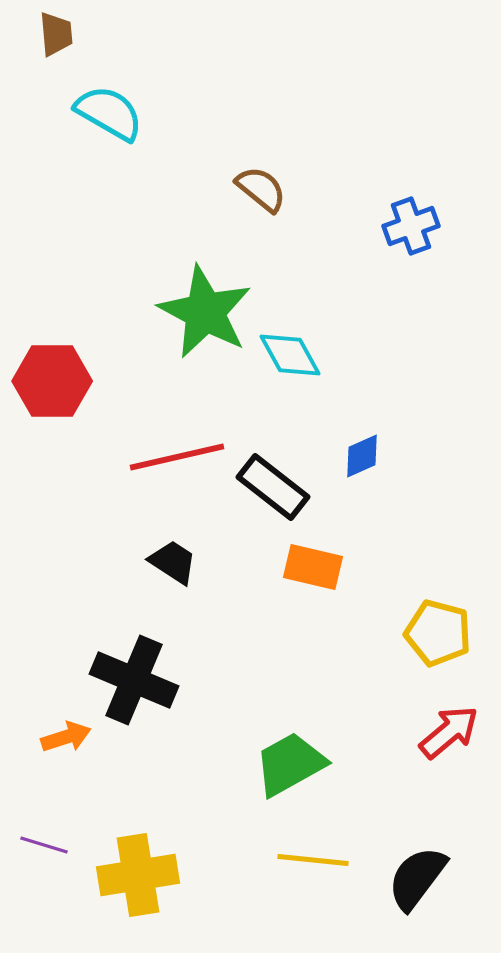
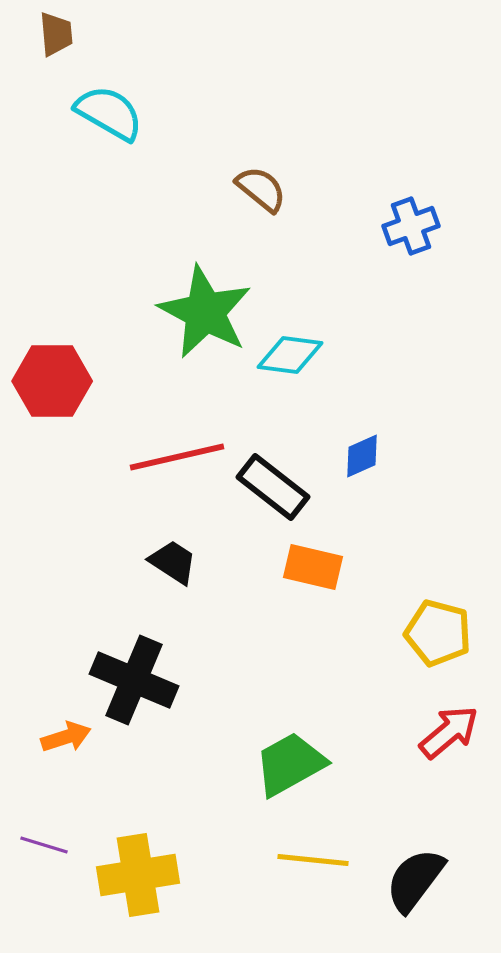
cyan diamond: rotated 54 degrees counterclockwise
black semicircle: moved 2 px left, 2 px down
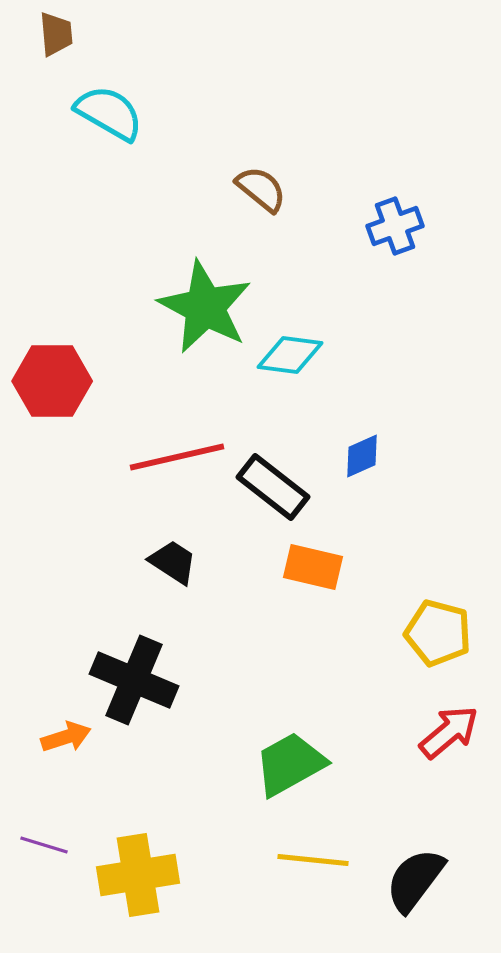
blue cross: moved 16 px left
green star: moved 5 px up
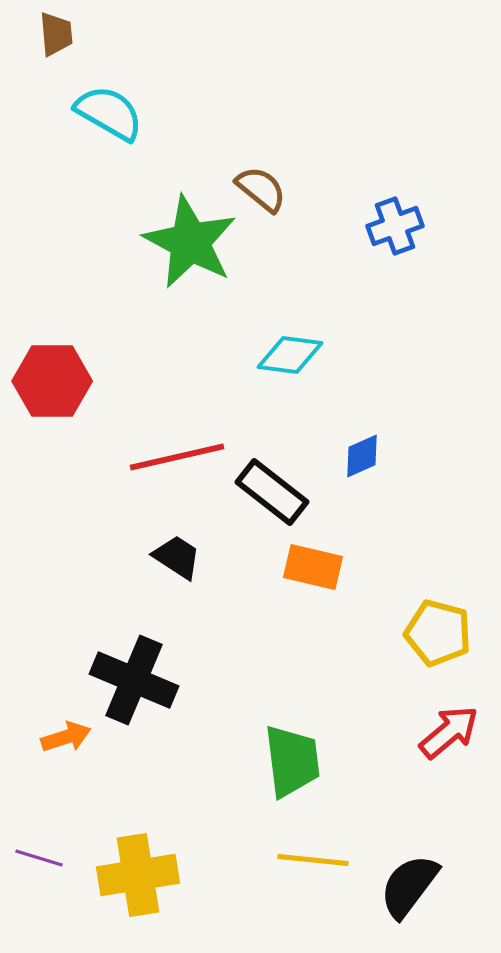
green star: moved 15 px left, 65 px up
black rectangle: moved 1 px left, 5 px down
black trapezoid: moved 4 px right, 5 px up
green trapezoid: moved 2 px right, 3 px up; rotated 112 degrees clockwise
purple line: moved 5 px left, 13 px down
black semicircle: moved 6 px left, 6 px down
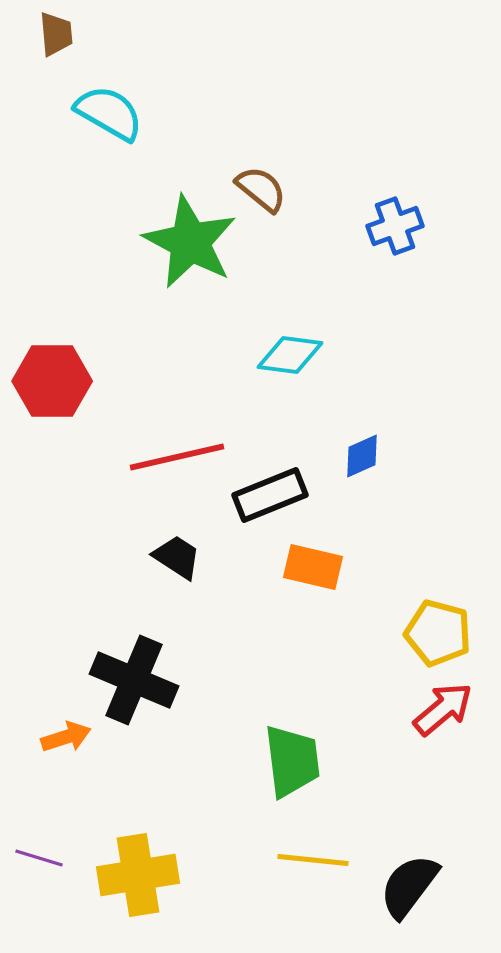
black rectangle: moved 2 px left, 3 px down; rotated 60 degrees counterclockwise
red arrow: moved 6 px left, 23 px up
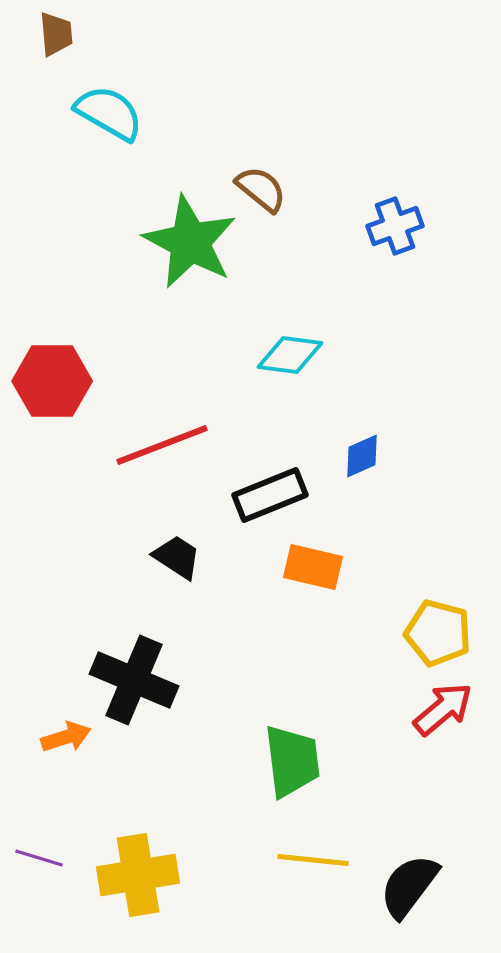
red line: moved 15 px left, 12 px up; rotated 8 degrees counterclockwise
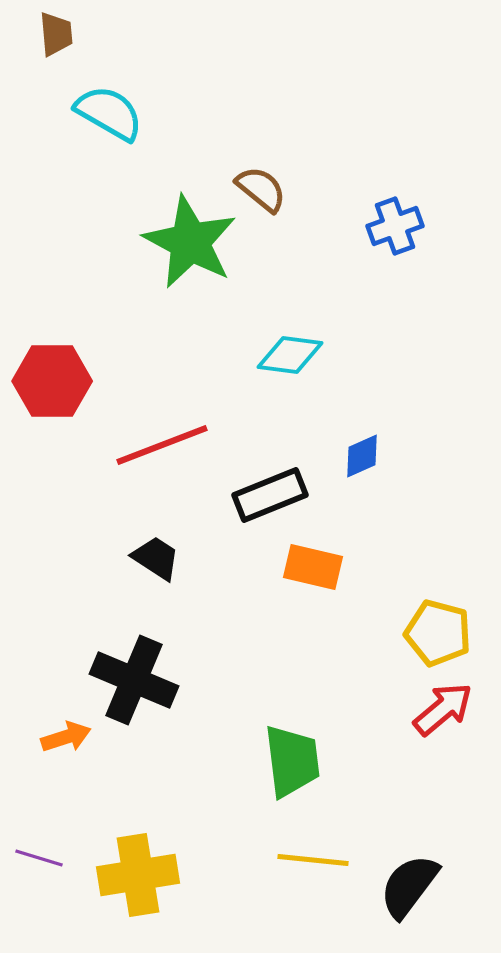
black trapezoid: moved 21 px left, 1 px down
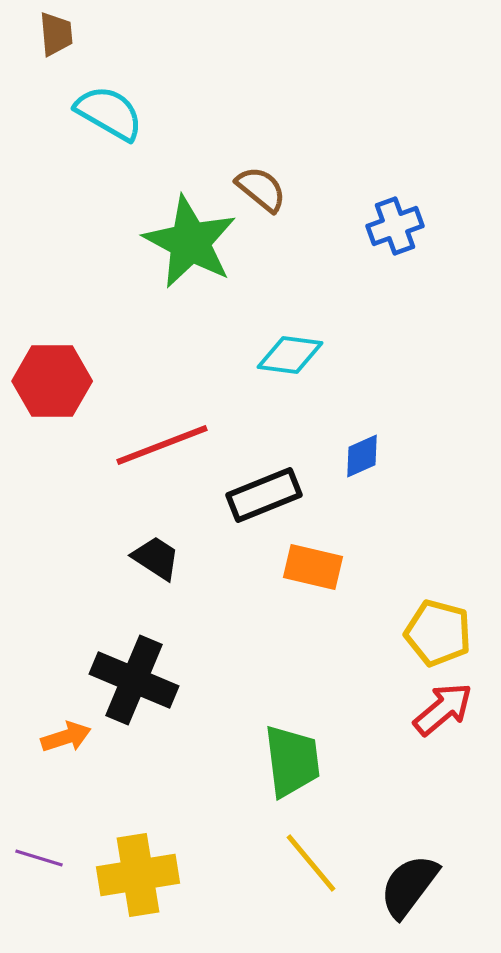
black rectangle: moved 6 px left
yellow line: moved 2 px left, 3 px down; rotated 44 degrees clockwise
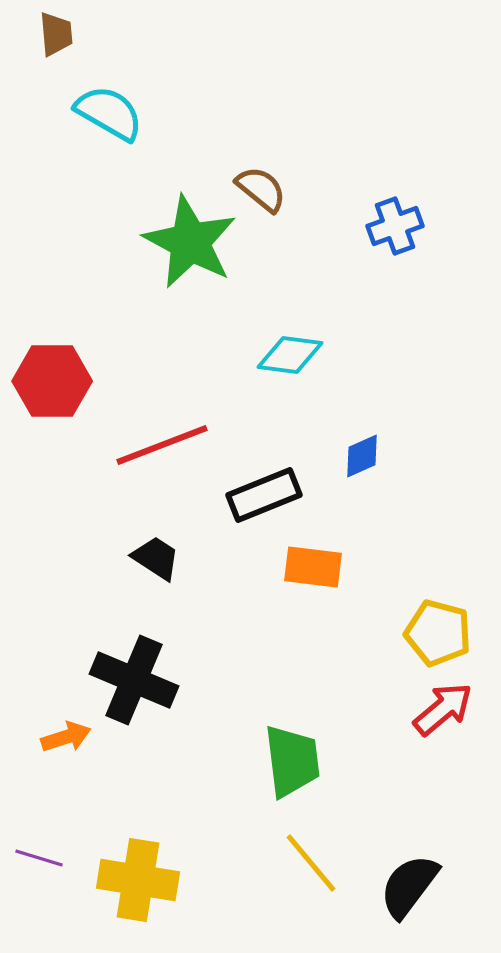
orange rectangle: rotated 6 degrees counterclockwise
yellow cross: moved 5 px down; rotated 18 degrees clockwise
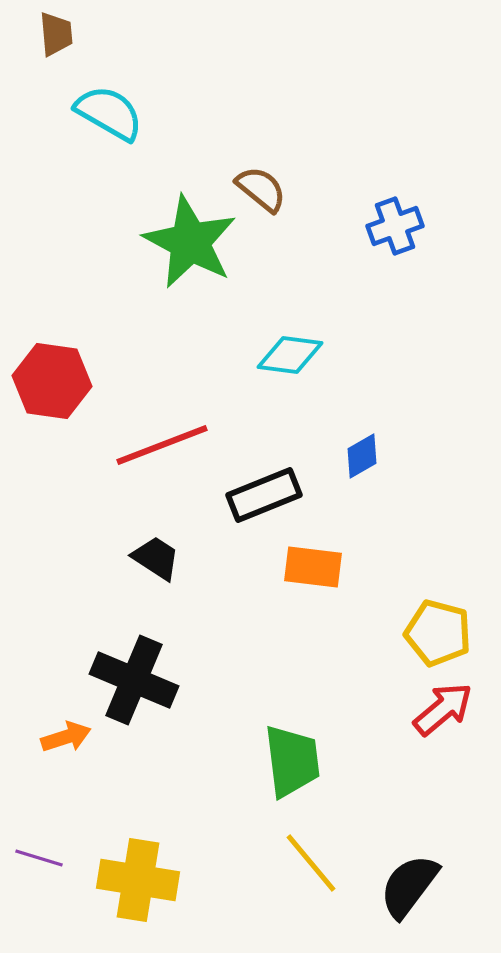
red hexagon: rotated 8 degrees clockwise
blue diamond: rotated 6 degrees counterclockwise
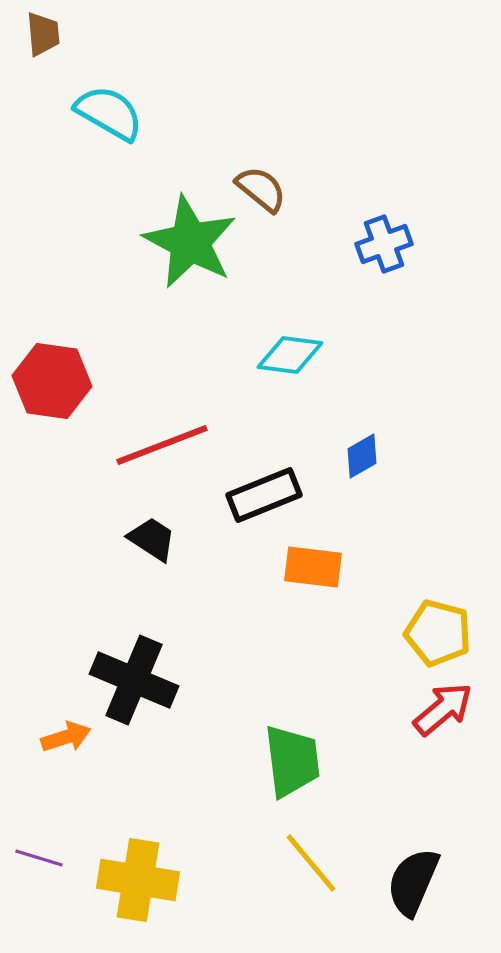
brown trapezoid: moved 13 px left
blue cross: moved 11 px left, 18 px down
black trapezoid: moved 4 px left, 19 px up
black semicircle: moved 4 px right, 4 px up; rotated 14 degrees counterclockwise
